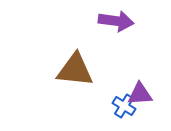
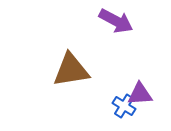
purple arrow: rotated 20 degrees clockwise
brown triangle: moved 4 px left; rotated 15 degrees counterclockwise
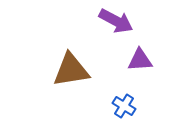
purple triangle: moved 34 px up
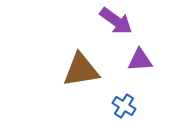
purple arrow: rotated 8 degrees clockwise
brown triangle: moved 10 px right
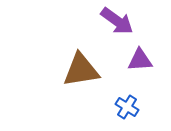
purple arrow: moved 1 px right
blue cross: moved 3 px right, 1 px down
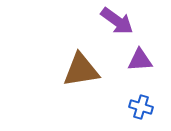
blue cross: moved 14 px right; rotated 15 degrees counterclockwise
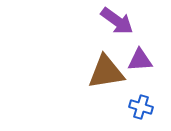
brown triangle: moved 25 px right, 2 px down
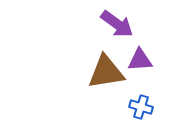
purple arrow: moved 3 px down
